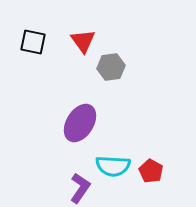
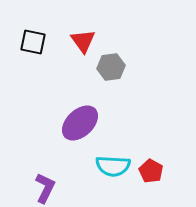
purple ellipse: rotated 15 degrees clockwise
purple L-shape: moved 35 px left; rotated 8 degrees counterclockwise
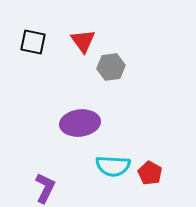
purple ellipse: rotated 36 degrees clockwise
red pentagon: moved 1 px left, 2 px down
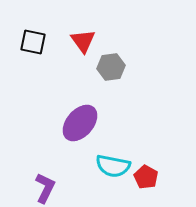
purple ellipse: rotated 42 degrees counterclockwise
cyan semicircle: rotated 8 degrees clockwise
red pentagon: moved 4 px left, 4 px down
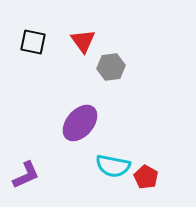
purple L-shape: moved 19 px left, 13 px up; rotated 40 degrees clockwise
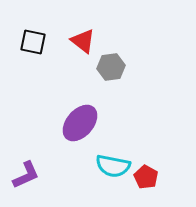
red triangle: rotated 16 degrees counterclockwise
